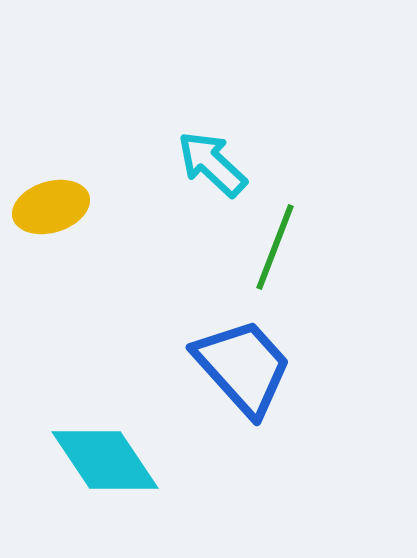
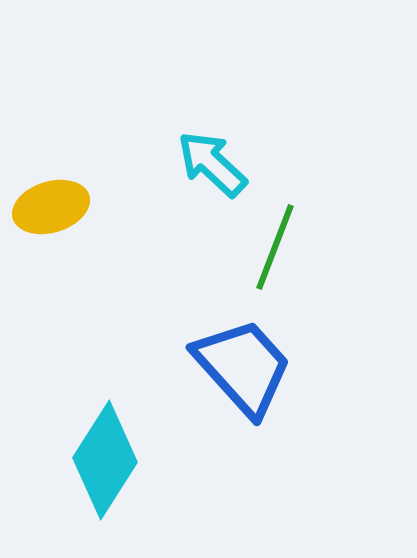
cyan diamond: rotated 66 degrees clockwise
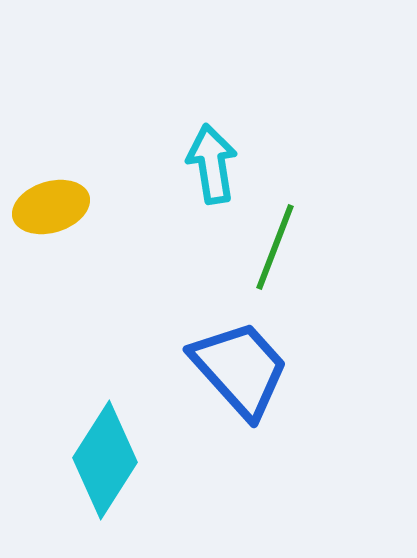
cyan arrow: rotated 38 degrees clockwise
blue trapezoid: moved 3 px left, 2 px down
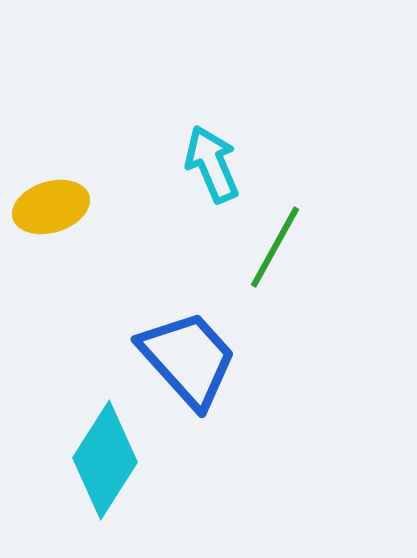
cyan arrow: rotated 14 degrees counterclockwise
green line: rotated 8 degrees clockwise
blue trapezoid: moved 52 px left, 10 px up
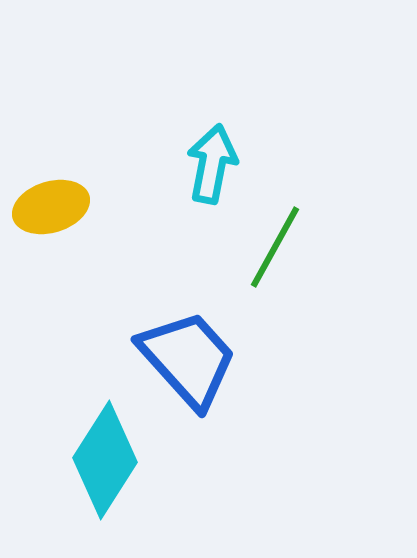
cyan arrow: rotated 34 degrees clockwise
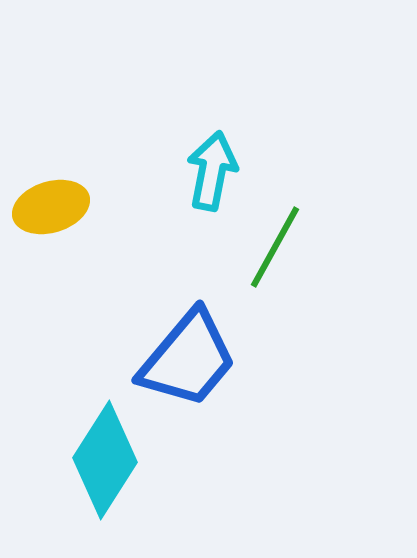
cyan arrow: moved 7 px down
blue trapezoid: rotated 82 degrees clockwise
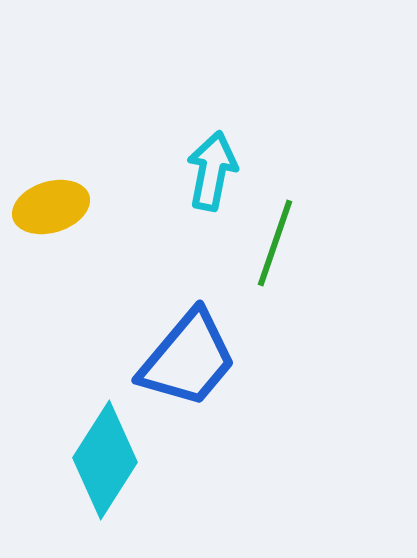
green line: moved 4 px up; rotated 10 degrees counterclockwise
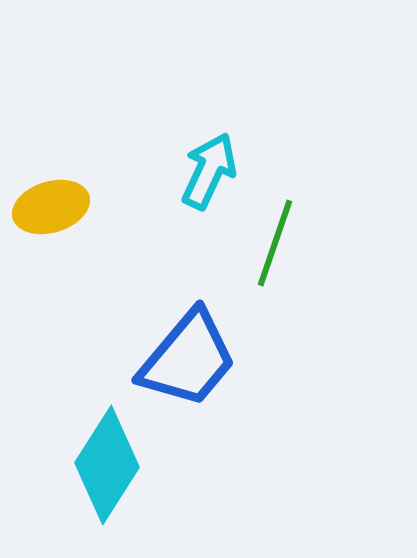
cyan arrow: moved 3 px left; rotated 14 degrees clockwise
cyan diamond: moved 2 px right, 5 px down
